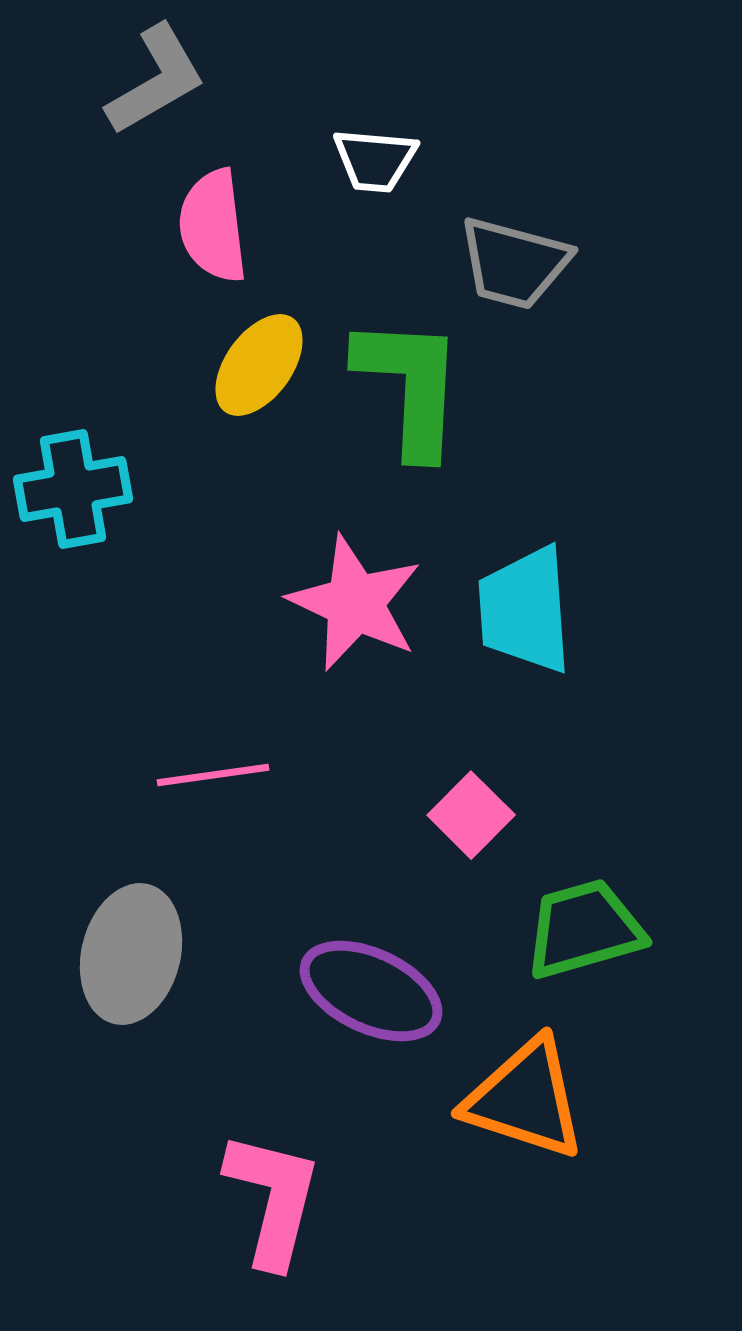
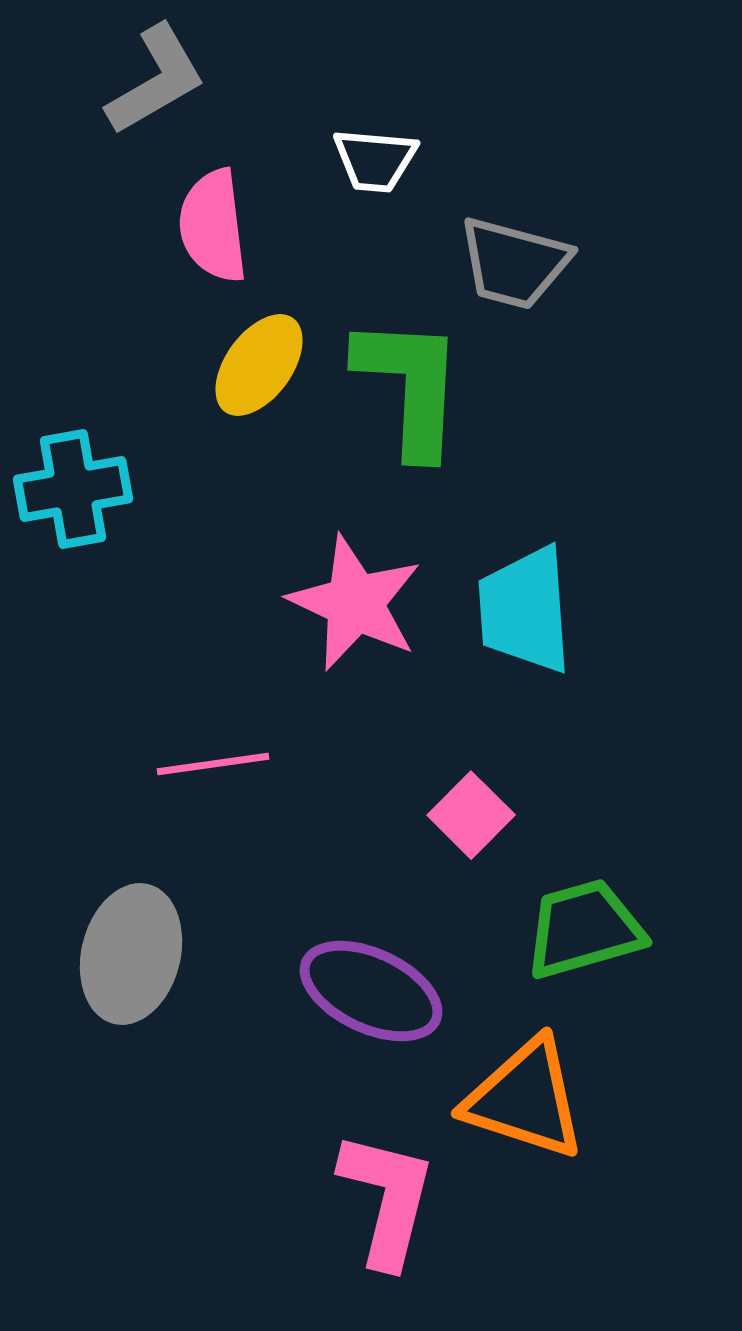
pink line: moved 11 px up
pink L-shape: moved 114 px right
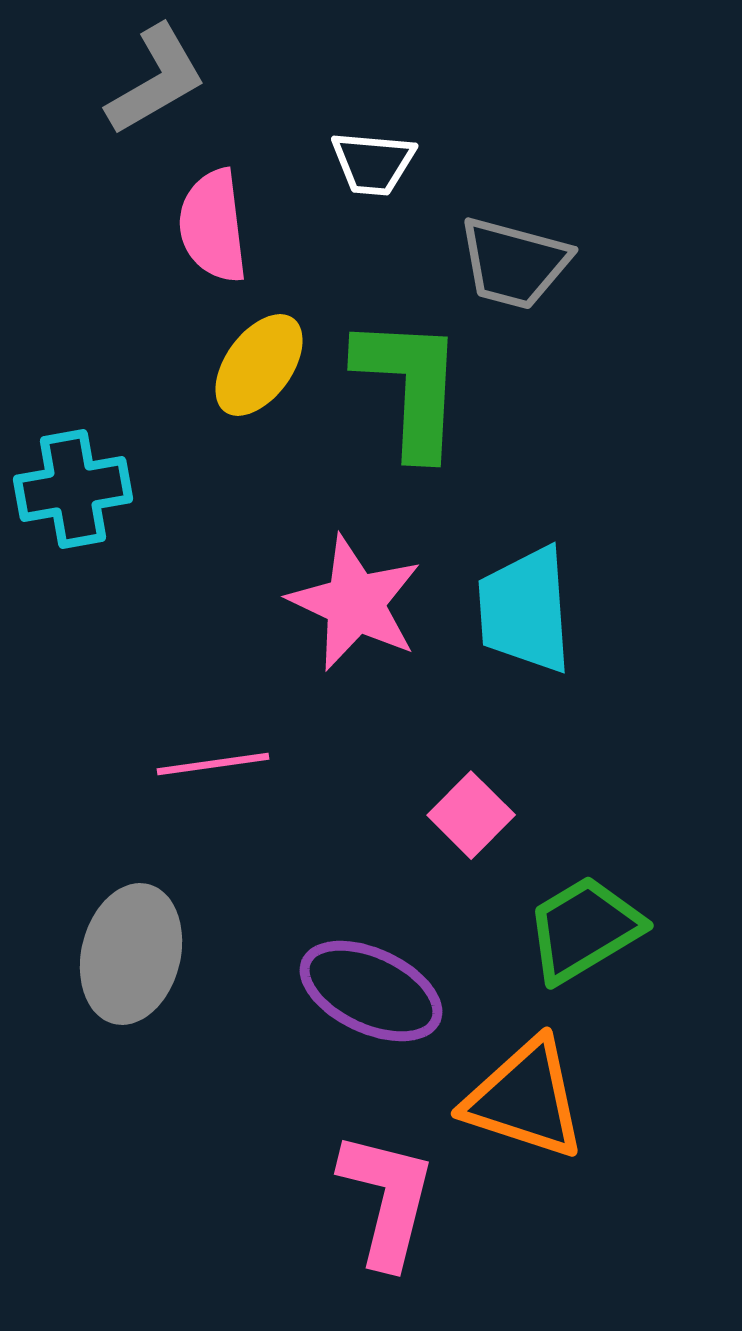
white trapezoid: moved 2 px left, 3 px down
green trapezoid: rotated 15 degrees counterclockwise
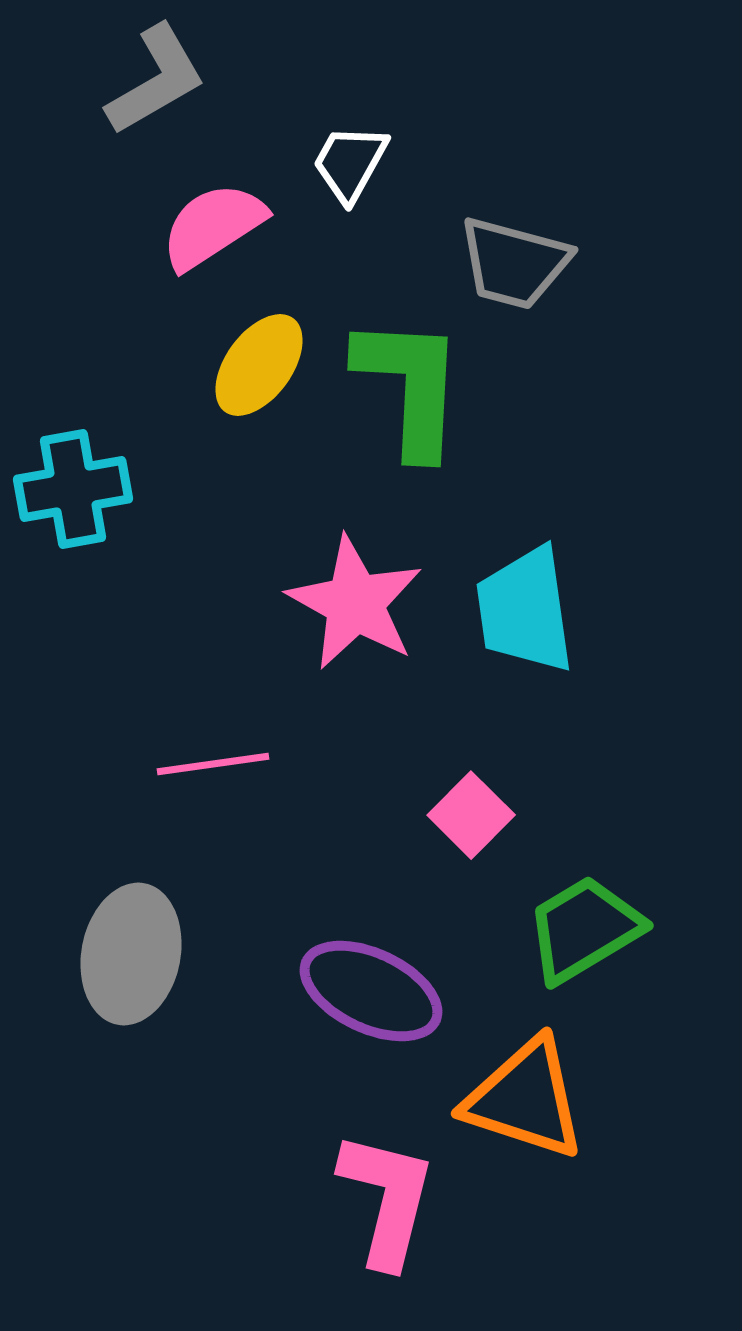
white trapezoid: moved 23 px left; rotated 114 degrees clockwise
pink semicircle: rotated 64 degrees clockwise
pink star: rotated 4 degrees clockwise
cyan trapezoid: rotated 4 degrees counterclockwise
gray ellipse: rotated 3 degrees counterclockwise
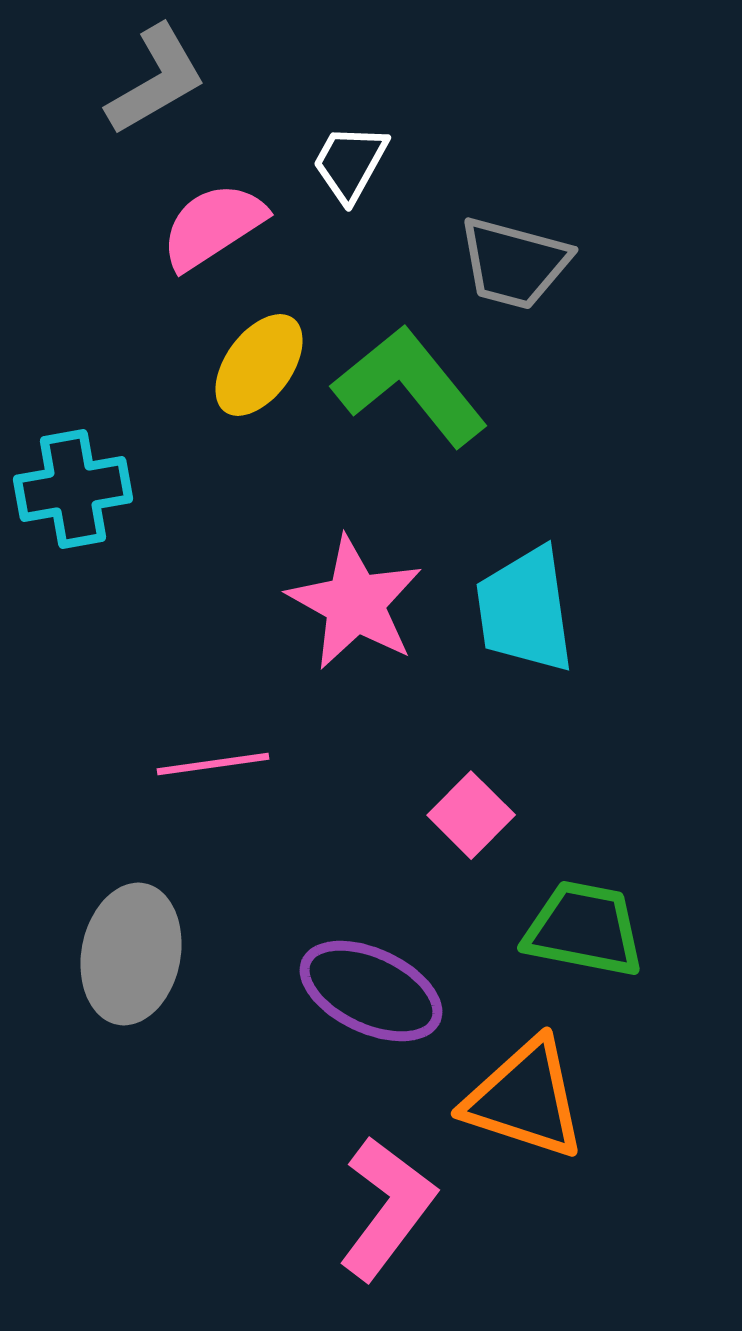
green L-shape: rotated 42 degrees counterclockwise
green trapezoid: rotated 42 degrees clockwise
pink L-shape: moved 9 px down; rotated 23 degrees clockwise
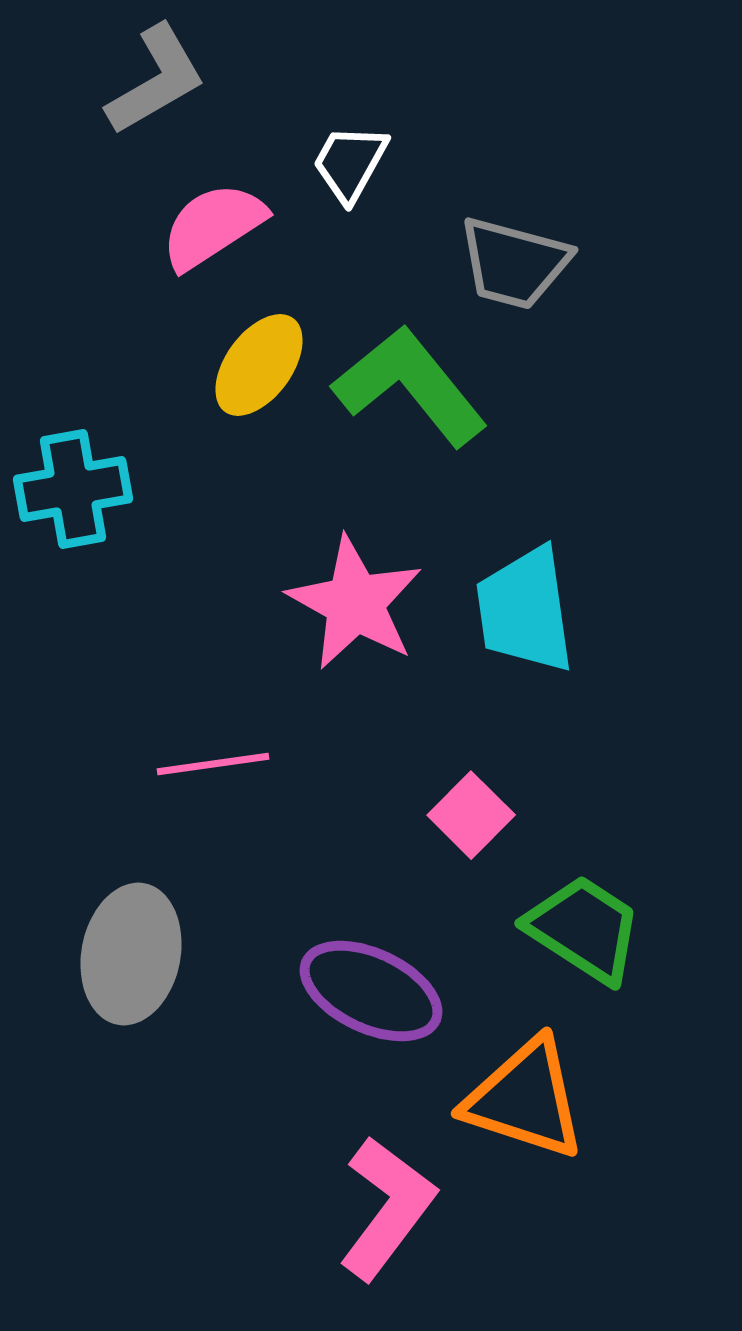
green trapezoid: rotated 22 degrees clockwise
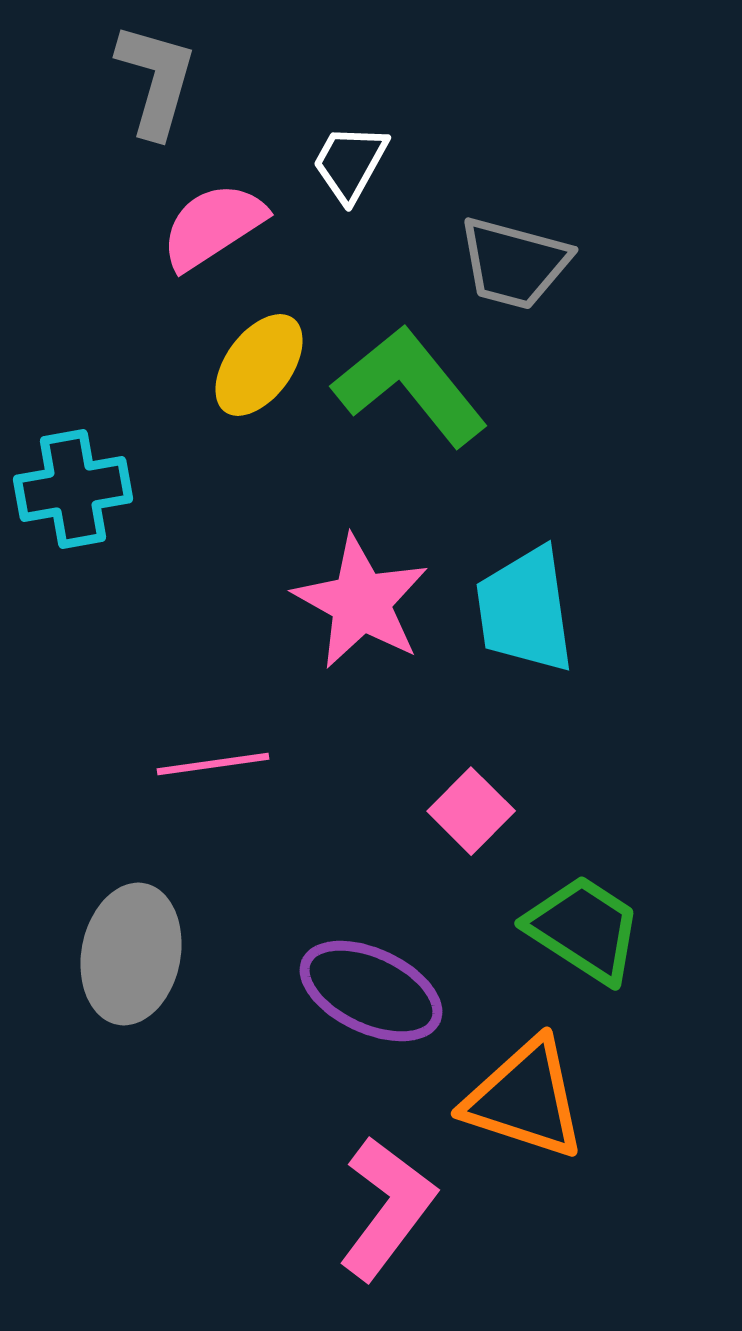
gray L-shape: rotated 44 degrees counterclockwise
pink star: moved 6 px right, 1 px up
pink square: moved 4 px up
